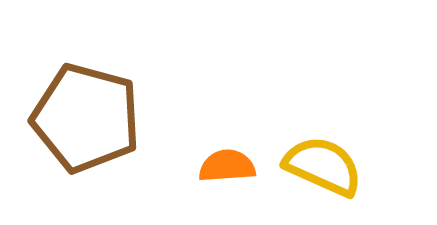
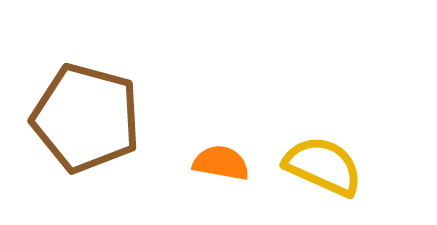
orange semicircle: moved 6 px left, 3 px up; rotated 14 degrees clockwise
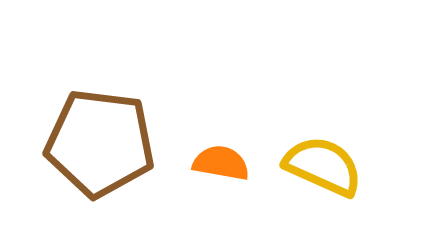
brown pentagon: moved 14 px right, 25 px down; rotated 8 degrees counterclockwise
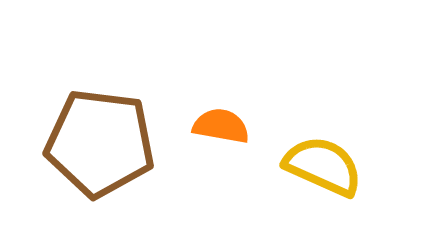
orange semicircle: moved 37 px up
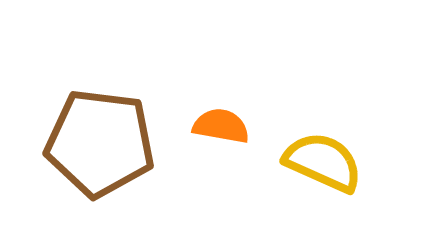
yellow semicircle: moved 4 px up
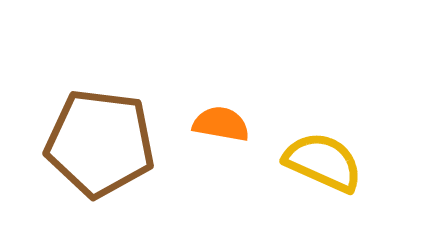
orange semicircle: moved 2 px up
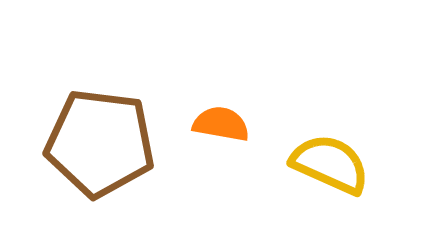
yellow semicircle: moved 7 px right, 2 px down
